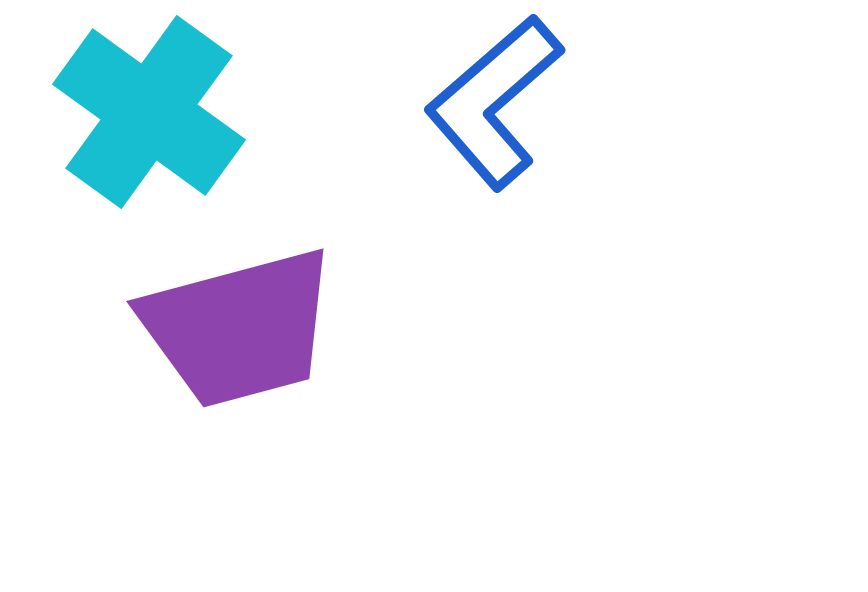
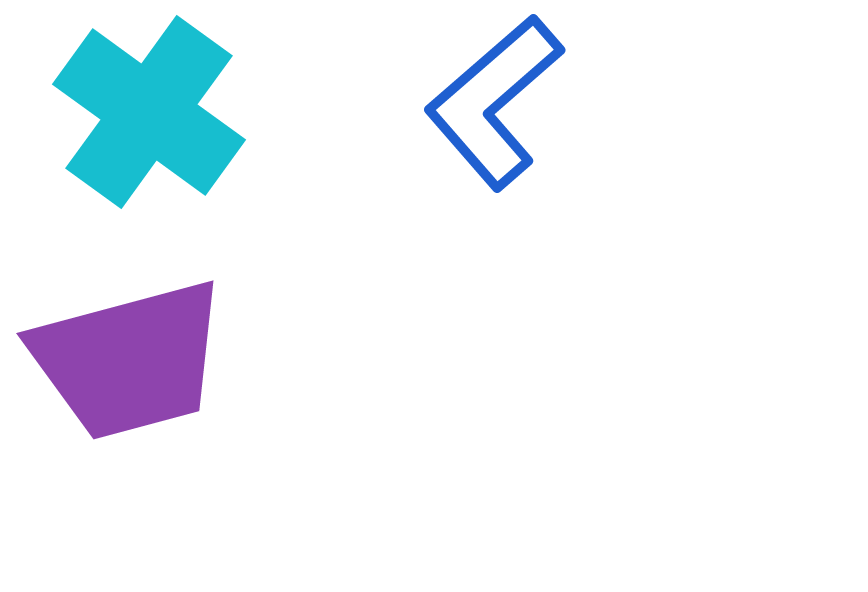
purple trapezoid: moved 110 px left, 32 px down
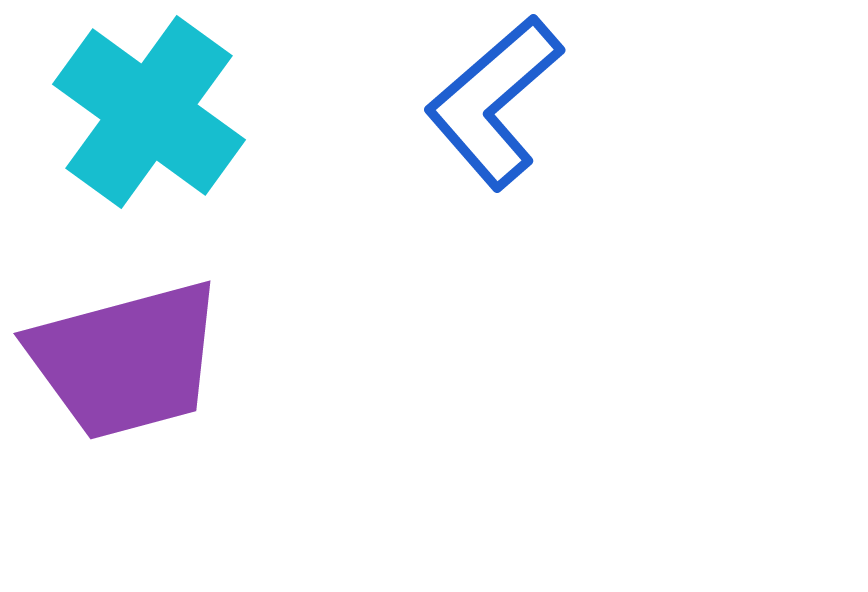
purple trapezoid: moved 3 px left
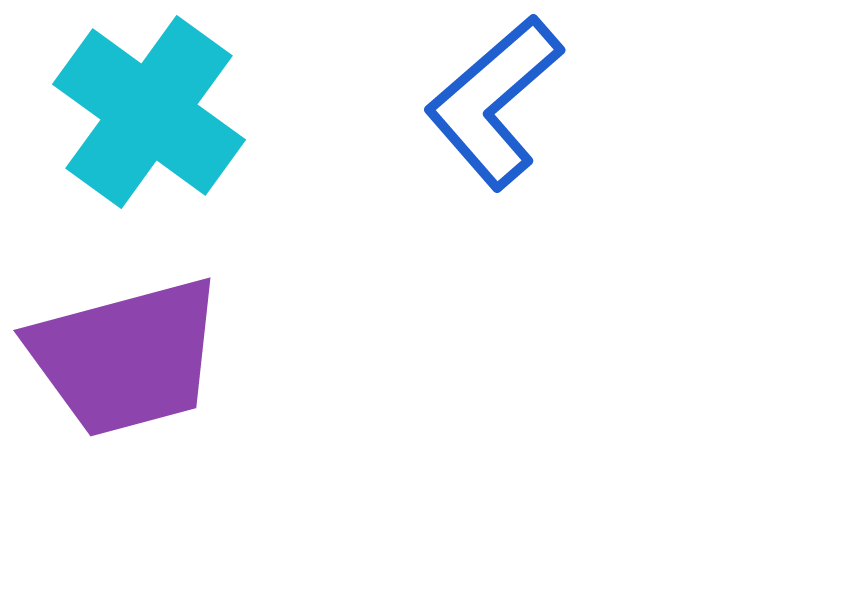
purple trapezoid: moved 3 px up
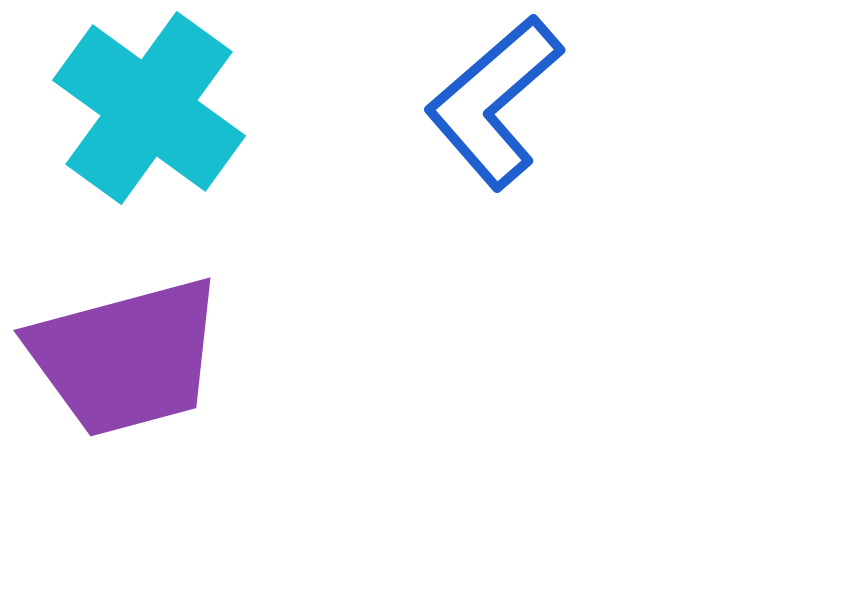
cyan cross: moved 4 px up
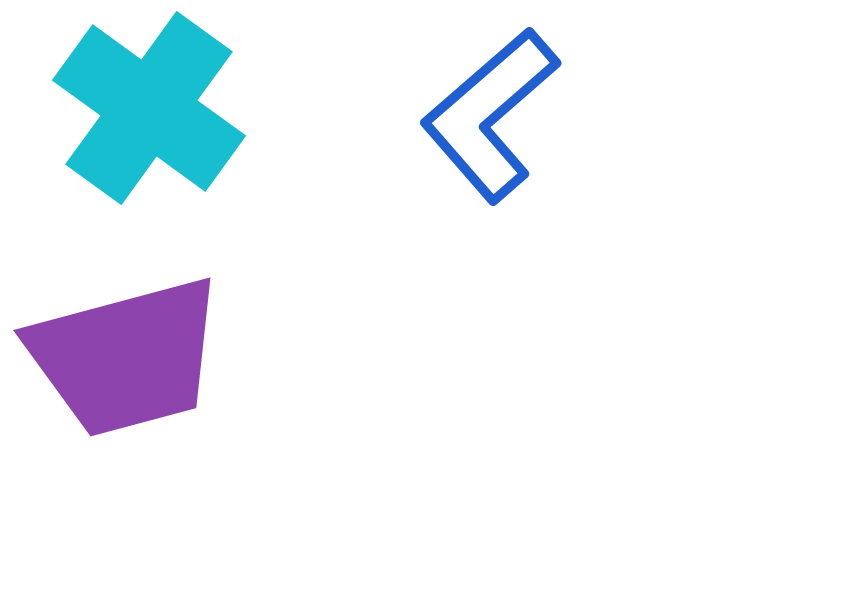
blue L-shape: moved 4 px left, 13 px down
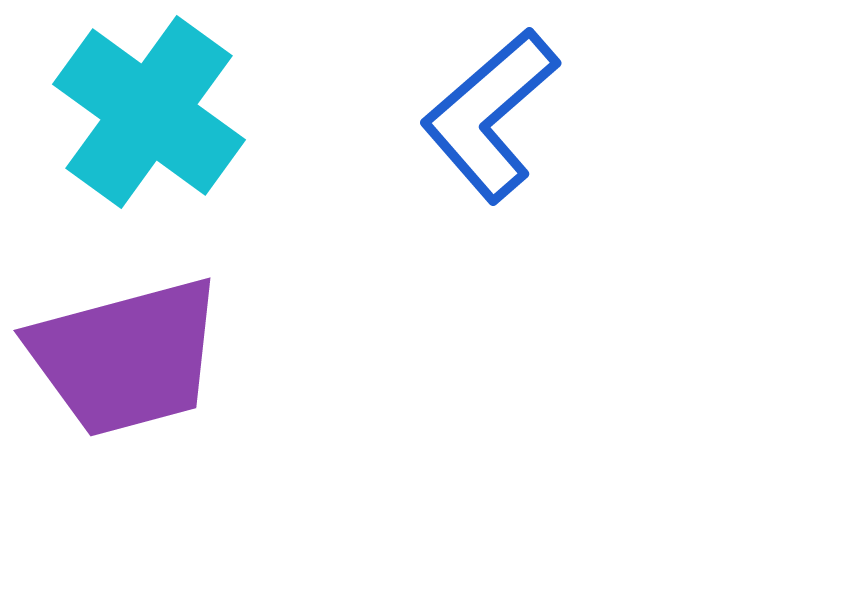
cyan cross: moved 4 px down
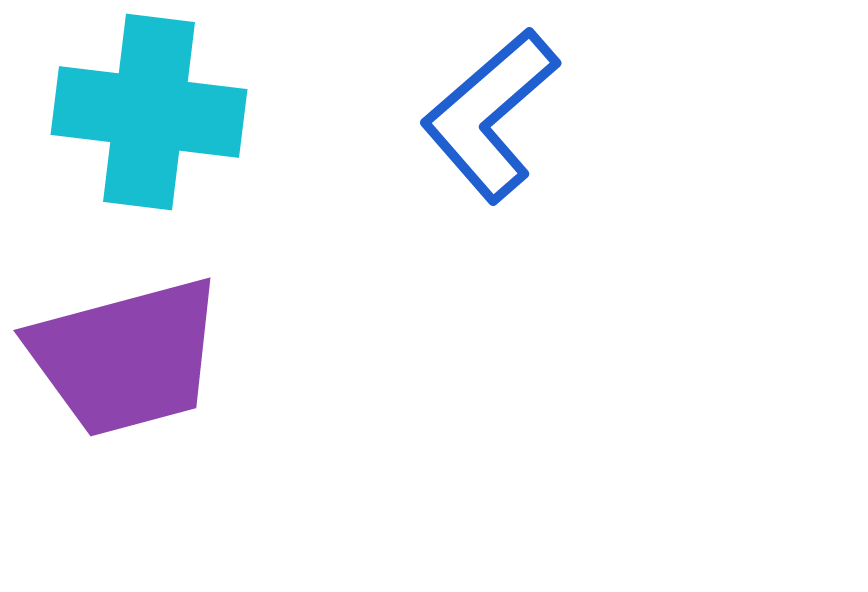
cyan cross: rotated 29 degrees counterclockwise
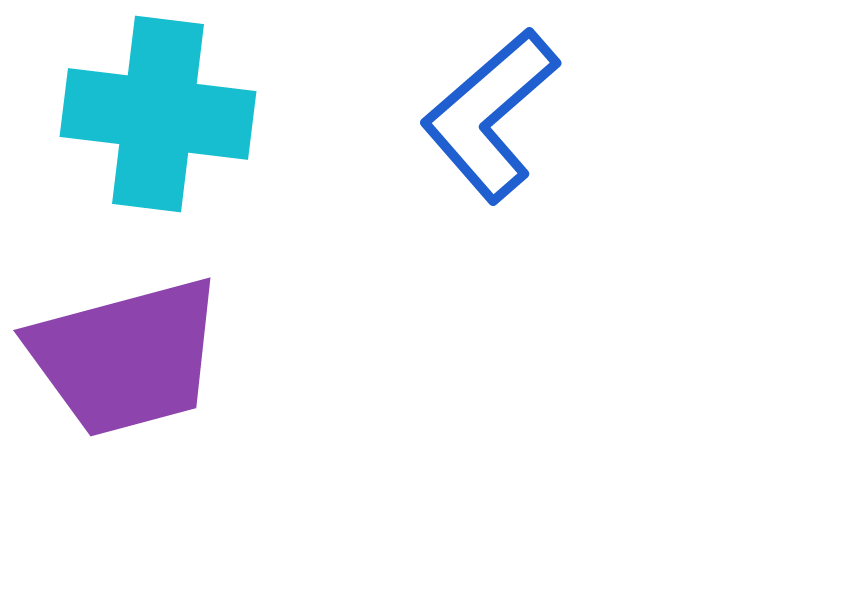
cyan cross: moved 9 px right, 2 px down
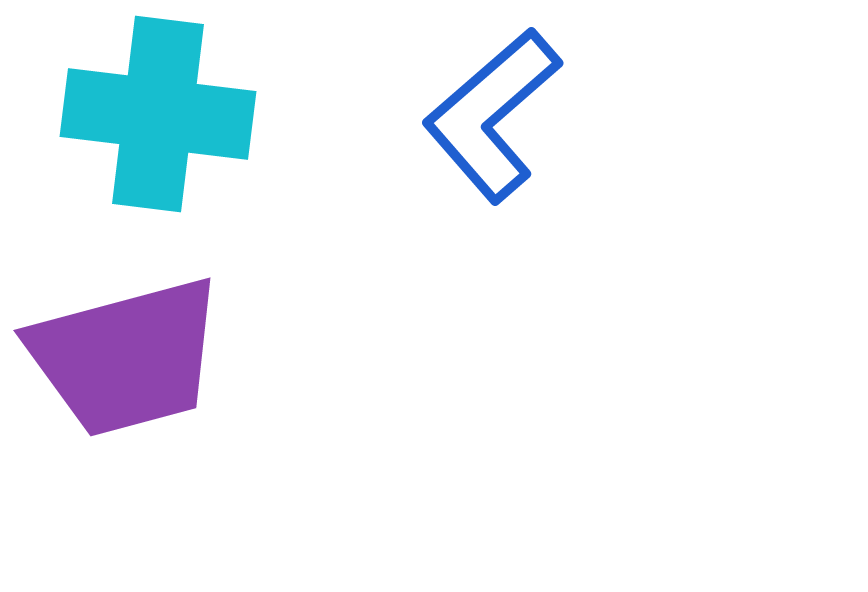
blue L-shape: moved 2 px right
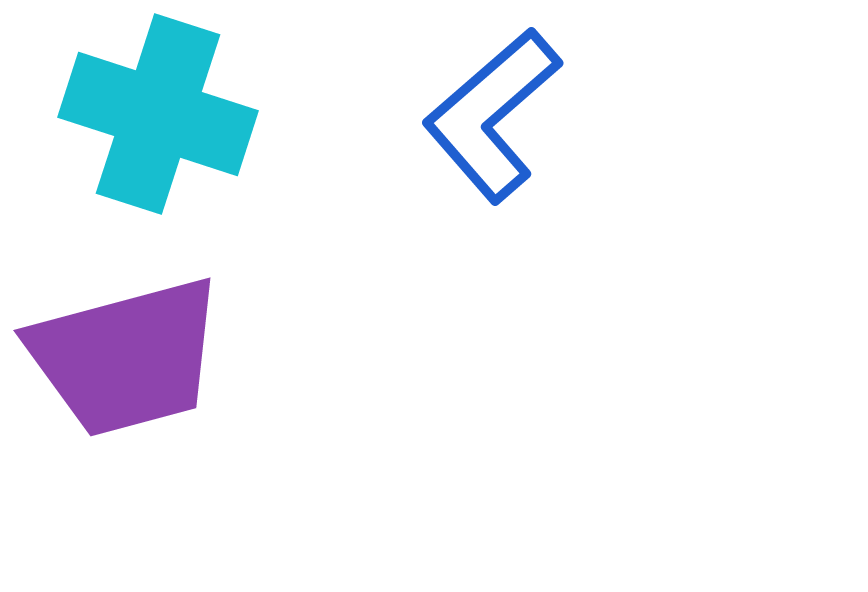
cyan cross: rotated 11 degrees clockwise
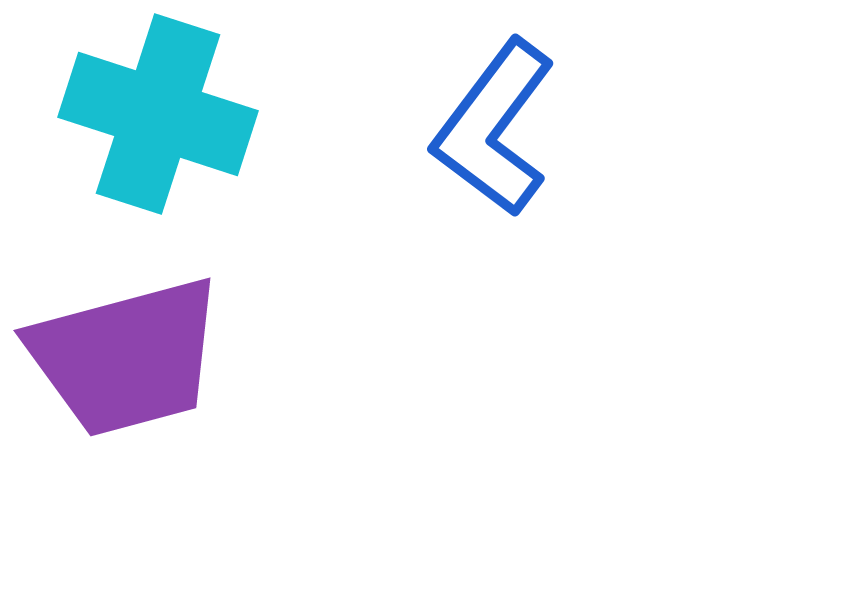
blue L-shape: moved 2 px right, 13 px down; rotated 12 degrees counterclockwise
